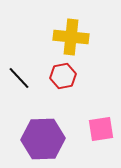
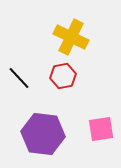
yellow cross: rotated 20 degrees clockwise
purple hexagon: moved 5 px up; rotated 9 degrees clockwise
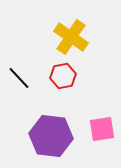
yellow cross: rotated 8 degrees clockwise
pink square: moved 1 px right
purple hexagon: moved 8 px right, 2 px down
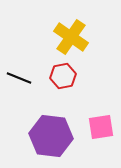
black line: rotated 25 degrees counterclockwise
pink square: moved 1 px left, 2 px up
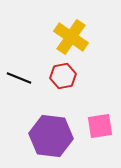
pink square: moved 1 px left, 1 px up
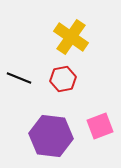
red hexagon: moved 3 px down
pink square: rotated 12 degrees counterclockwise
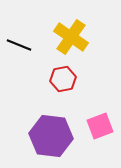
black line: moved 33 px up
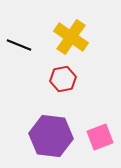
pink square: moved 11 px down
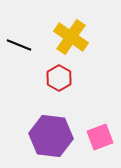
red hexagon: moved 4 px left, 1 px up; rotated 20 degrees counterclockwise
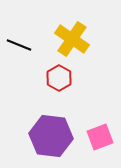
yellow cross: moved 1 px right, 2 px down
